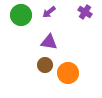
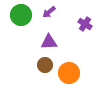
purple cross: moved 12 px down
purple triangle: rotated 12 degrees counterclockwise
orange circle: moved 1 px right
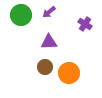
brown circle: moved 2 px down
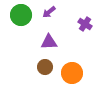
orange circle: moved 3 px right
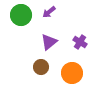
purple cross: moved 5 px left, 18 px down
purple triangle: rotated 36 degrees counterclockwise
brown circle: moved 4 px left
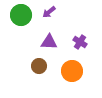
purple triangle: rotated 42 degrees clockwise
brown circle: moved 2 px left, 1 px up
orange circle: moved 2 px up
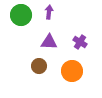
purple arrow: rotated 136 degrees clockwise
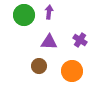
green circle: moved 3 px right
purple cross: moved 2 px up
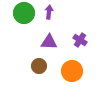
green circle: moved 2 px up
